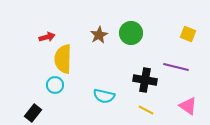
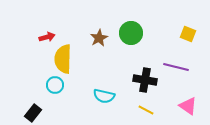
brown star: moved 3 px down
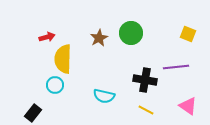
purple line: rotated 20 degrees counterclockwise
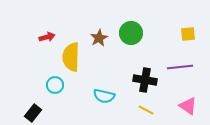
yellow square: rotated 28 degrees counterclockwise
yellow semicircle: moved 8 px right, 2 px up
purple line: moved 4 px right
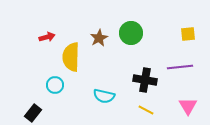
pink triangle: rotated 24 degrees clockwise
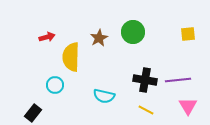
green circle: moved 2 px right, 1 px up
purple line: moved 2 px left, 13 px down
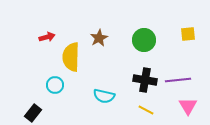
green circle: moved 11 px right, 8 px down
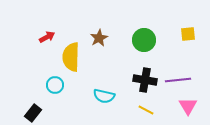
red arrow: rotated 14 degrees counterclockwise
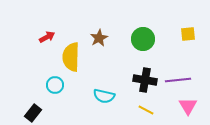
green circle: moved 1 px left, 1 px up
